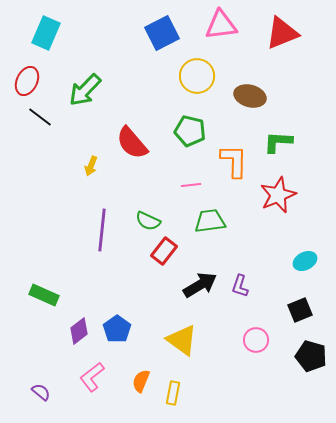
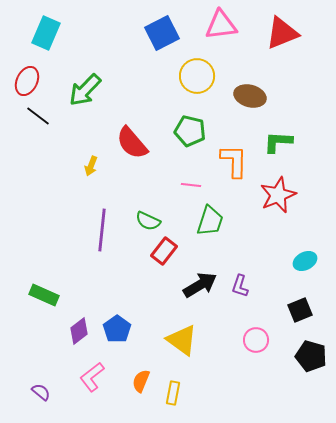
black line: moved 2 px left, 1 px up
pink line: rotated 12 degrees clockwise
green trapezoid: rotated 116 degrees clockwise
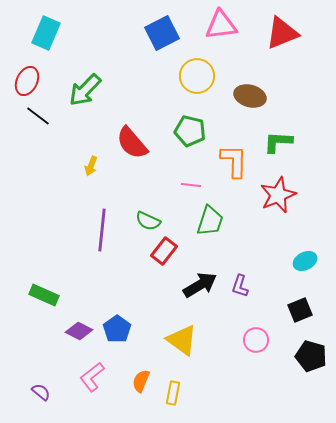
purple diamond: rotated 64 degrees clockwise
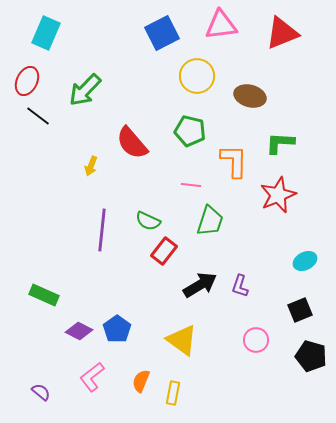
green L-shape: moved 2 px right, 1 px down
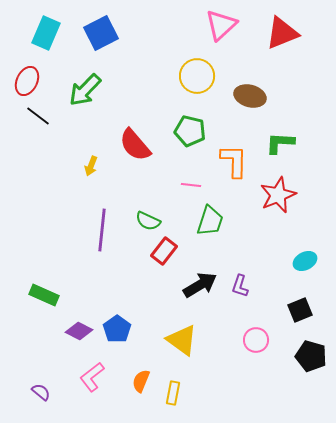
pink triangle: rotated 36 degrees counterclockwise
blue square: moved 61 px left
red semicircle: moved 3 px right, 2 px down
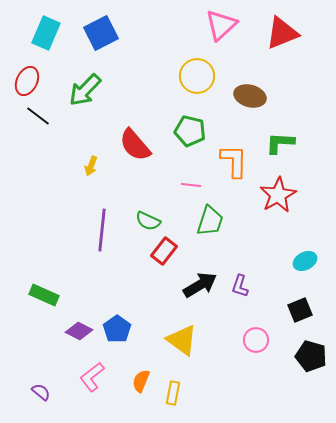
red star: rotated 6 degrees counterclockwise
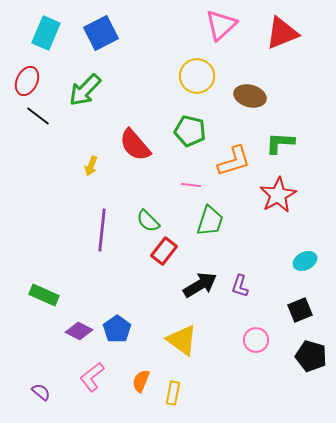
orange L-shape: rotated 72 degrees clockwise
green semicircle: rotated 20 degrees clockwise
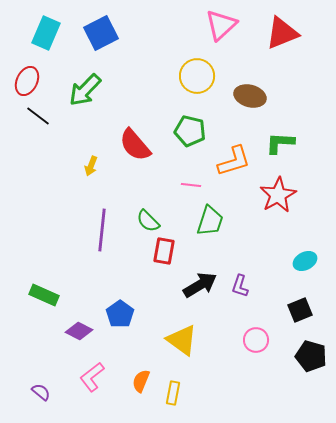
red rectangle: rotated 28 degrees counterclockwise
blue pentagon: moved 3 px right, 15 px up
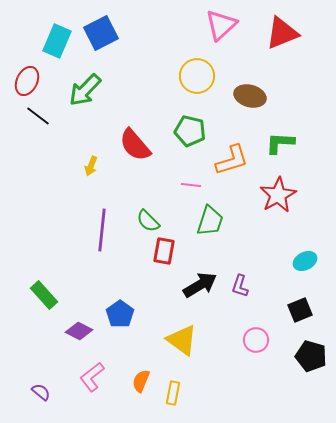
cyan rectangle: moved 11 px right, 8 px down
orange L-shape: moved 2 px left, 1 px up
green rectangle: rotated 24 degrees clockwise
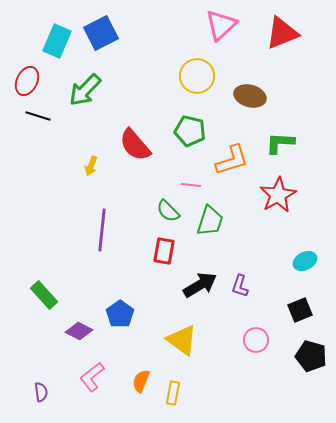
black line: rotated 20 degrees counterclockwise
green semicircle: moved 20 px right, 10 px up
purple semicircle: rotated 42 degrees clockwise
